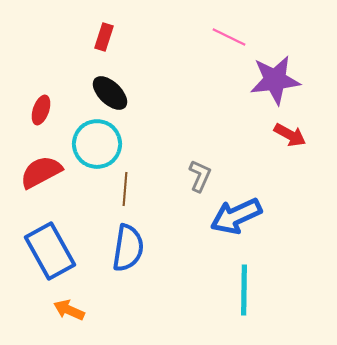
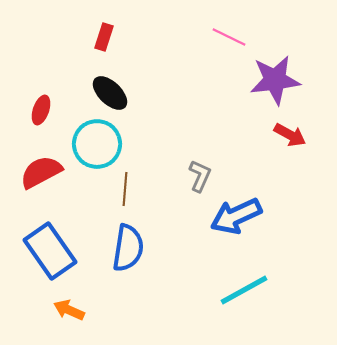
blue rectangle: rotated 6 degrees counterclockwise
cyan line: rotated 60 degrees clockwise
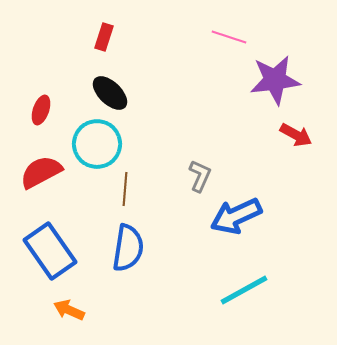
pink line: rotated 8 degrees counterclockwise
red arrow: moved 6 px right
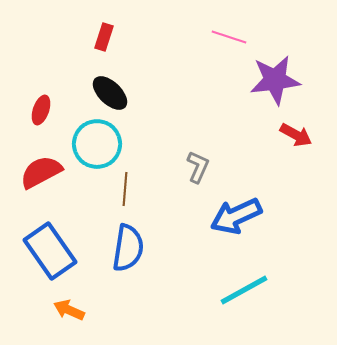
gray L-shape: moved 2 px left, 9 px up
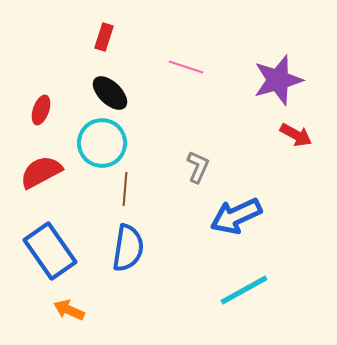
pink line: moved 43 px left, 30 px down
purple star: moved 3 px right; rotated 9 degrees counterclockwise
cyan circle: moved 5 px right, 1 px up
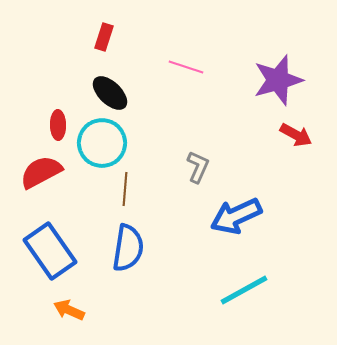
red ellipse: moved 17 px right, 15 px down; rotated 20 degrees counterclockwise
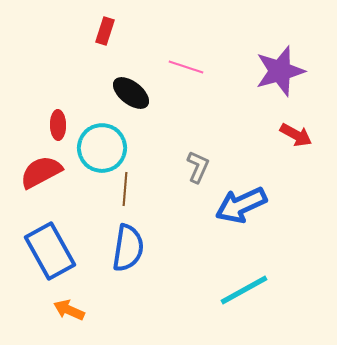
red rectangle: moved 1 px right, 6 px up
purple star: moved 2 px right, 9 px up
black ellipse: moved 21 px right; rotated 6 degrees counterclockwise
cyan circle: moved 5 px down
blue arrow: moved 5 px right, 11 px up
blue rectangle: rotated 6 degrees clockwise
